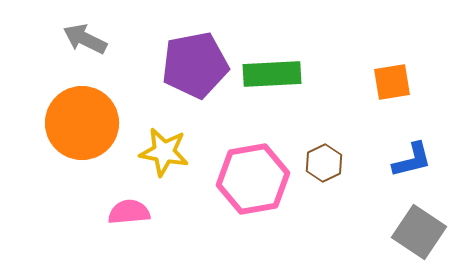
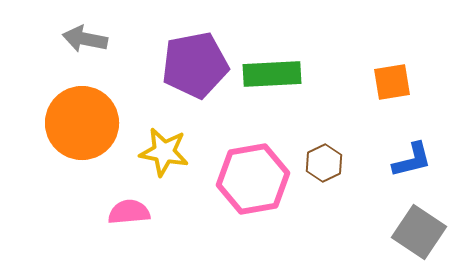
gray arrow: rotated 15 degrees counterclockwise
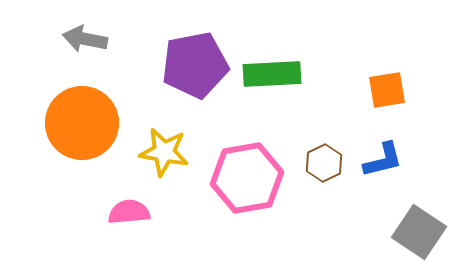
orange square: moved 5 px left, 8 px down
blue L-shape: moved 29 px left
pink hexagon: moved 6 px left, 1 px up
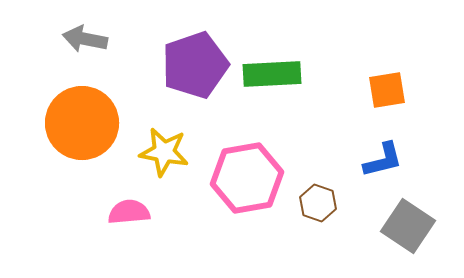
purple pentagon: rotated 8 degrees counterclockwise
brown hexagon: moved 6 px left, 40 px down; rotated 15 degrees counterclockwise
gray square: moved 11 px left, 6 px up
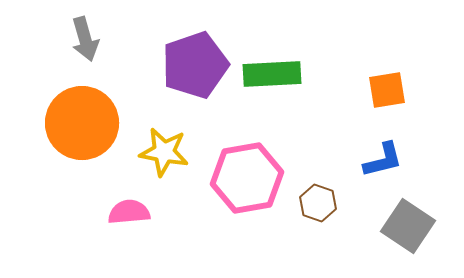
gray arrow: rotated 117 degrees counterclockwise
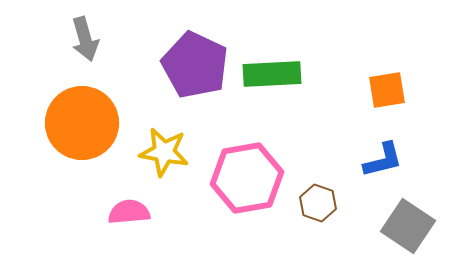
purple pentagon: rotated 28 degrees counterclockwise
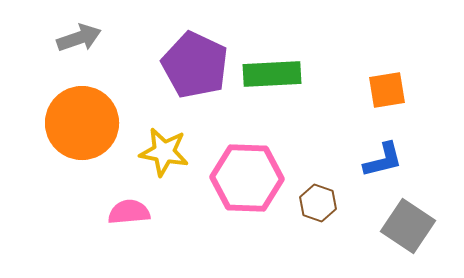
gray arrow: moved 6 px left, 1 px up; rotated 93 degrees counterclockwise
pink hexagon: rotated 12 degrees clockwise
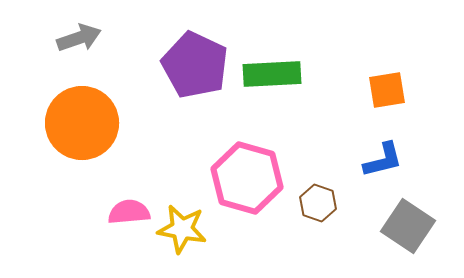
yellow star: moved 18 px right, 77 px down
pink hexagon: rotated 14 degrees clockwise
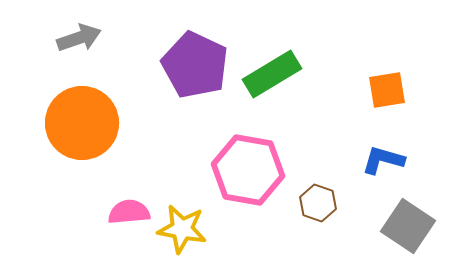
green rectangle: rotated 28 degrees counterclockwise
blue L-shape: rotated 150 degrees counterclockwise
pink hexagon: moved 1 px right, 8 px up; rotated 6 degrees counterclockwise
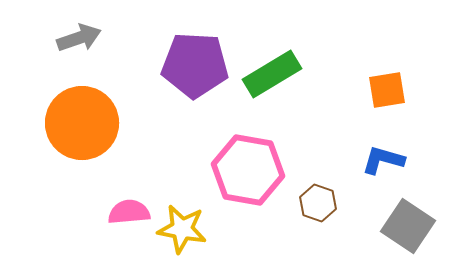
purple pentagon: rotated 22 degrees counterclockwise
